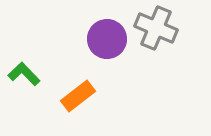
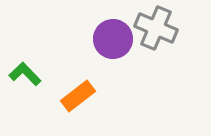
purple circle: moved 6 px right
green L-shape: moved 1 px right
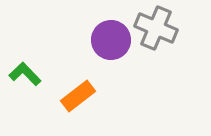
purple circle: moved 2 px left, 1 px down
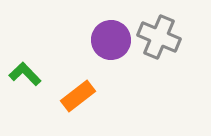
gray cross: moved 3 px right, 9 px down
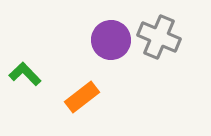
orange rectangle: moved 4 px right, 1 px down
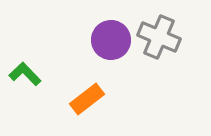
orange rectangle: moved 5 px right, 2 px down
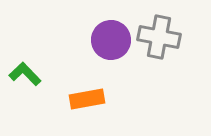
gray cross: rotated 12 degrees counterclockwise
orange rectangle: rotated 28 degrees clockwise
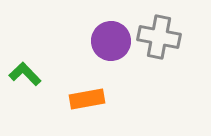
purple circle: moved 1 px down
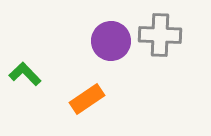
gray cross: moved 1 px right, 2 px up; rotated 9 degrees counterclockwise
orange rectangle: rotated 24 degrees counterclockwise
